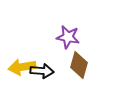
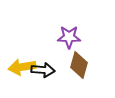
purple star: moved 1 px right; rotated 10 degrees counterclockwise
black arrow: moved 1 px right, 1 px up
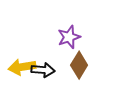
purple star: rotated 20 degrees counterclockwise
brown diamond: rotated 16 degrees clockwise
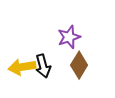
black arrow: moved 4 px up; rotated 70 degrees clockwise
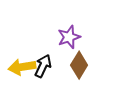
black arrow: rotated 140 degrees counterclockwise
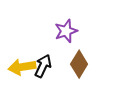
purple star: moved 3 px left, 6 px up
brown diamond: moved 1 px up
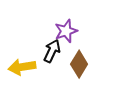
black arrow: moved 9 px right, 15 px up
